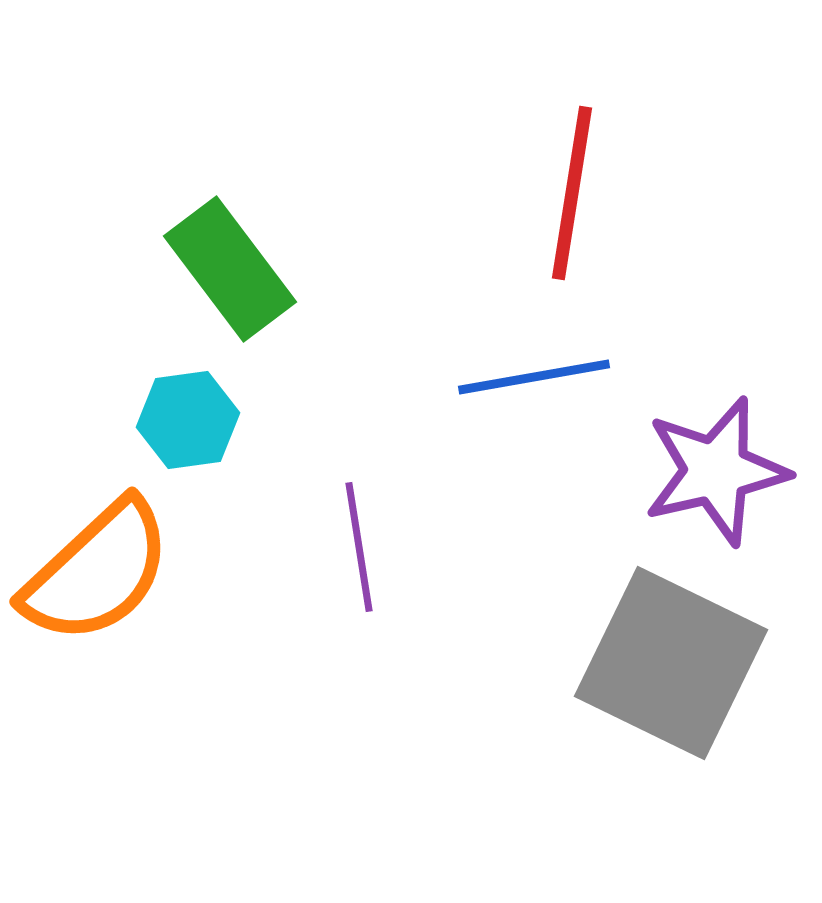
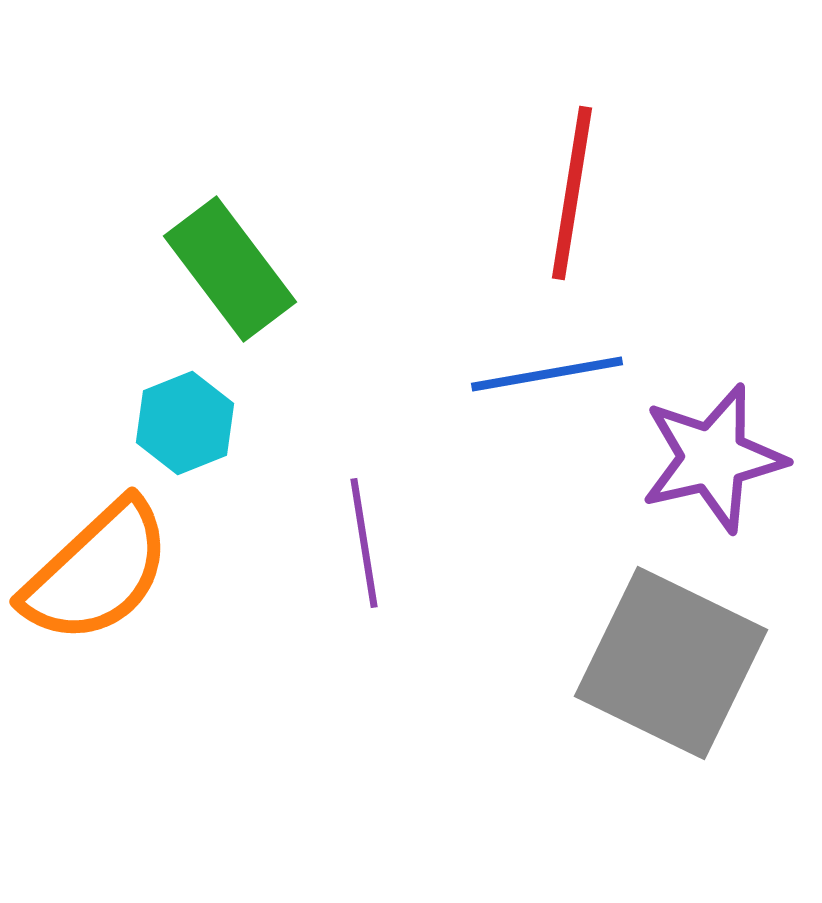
blue line: moved 13 px right, 3 px up
cyan hexagon: moved 3 px left, 3 px down; rotated 14 degrees counterclockwise
purple star: moved 3 px left, 13 px up
purple line: moved 5 px right, 4 px up
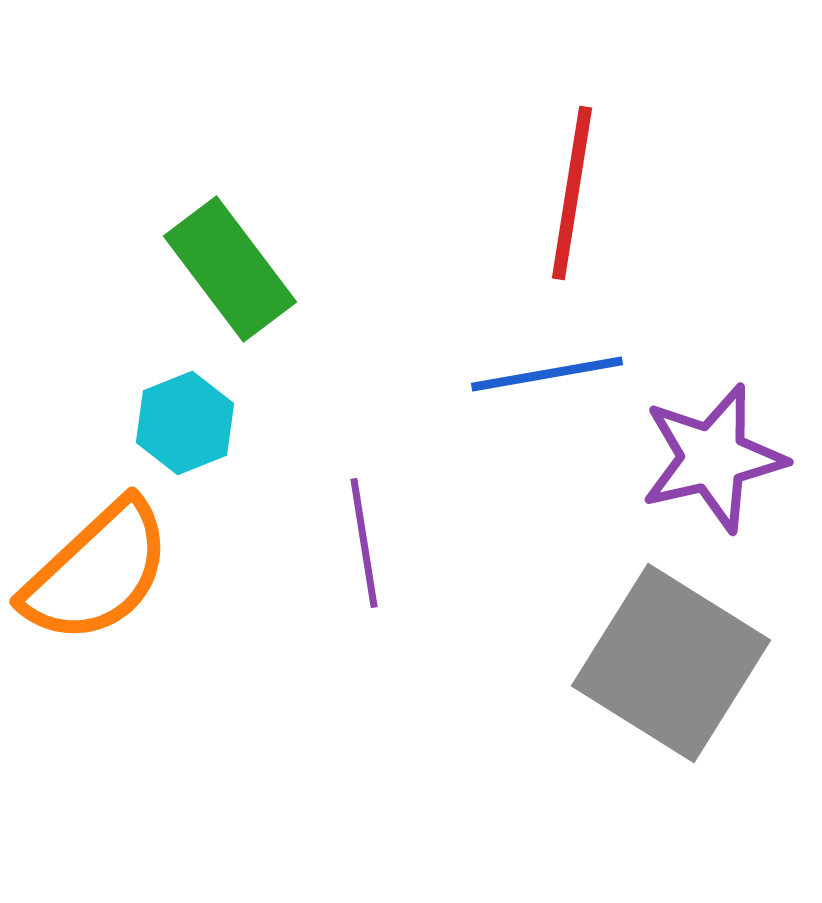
gray square: rotated 6 degrees clockwise
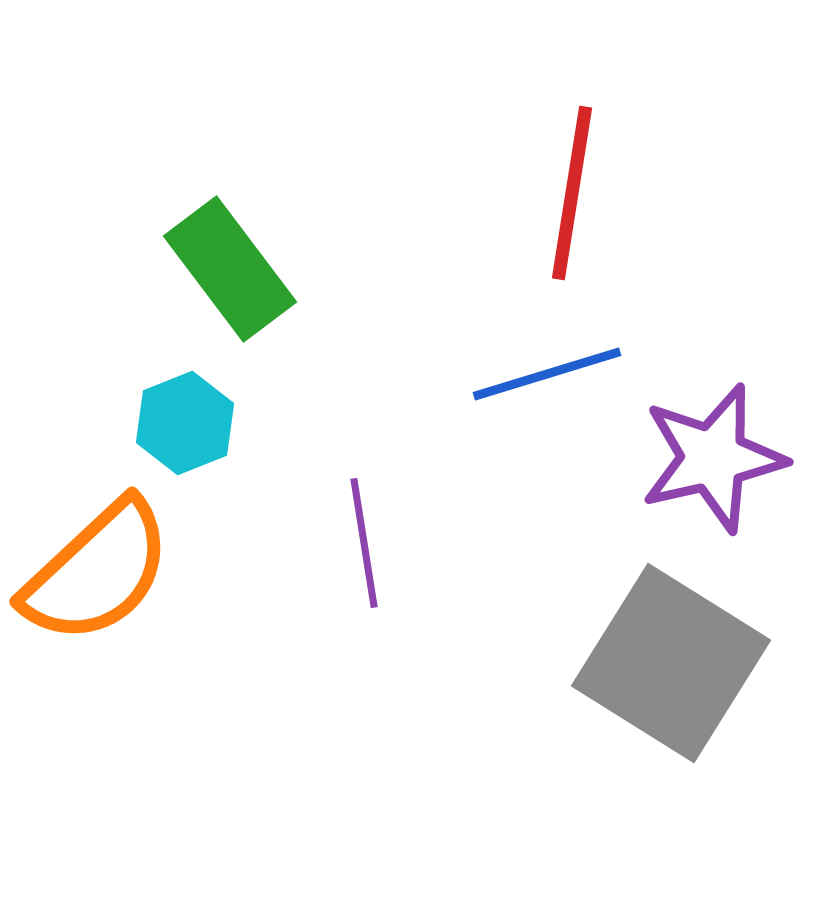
blue line: rotated 7 degrees counterclockwise
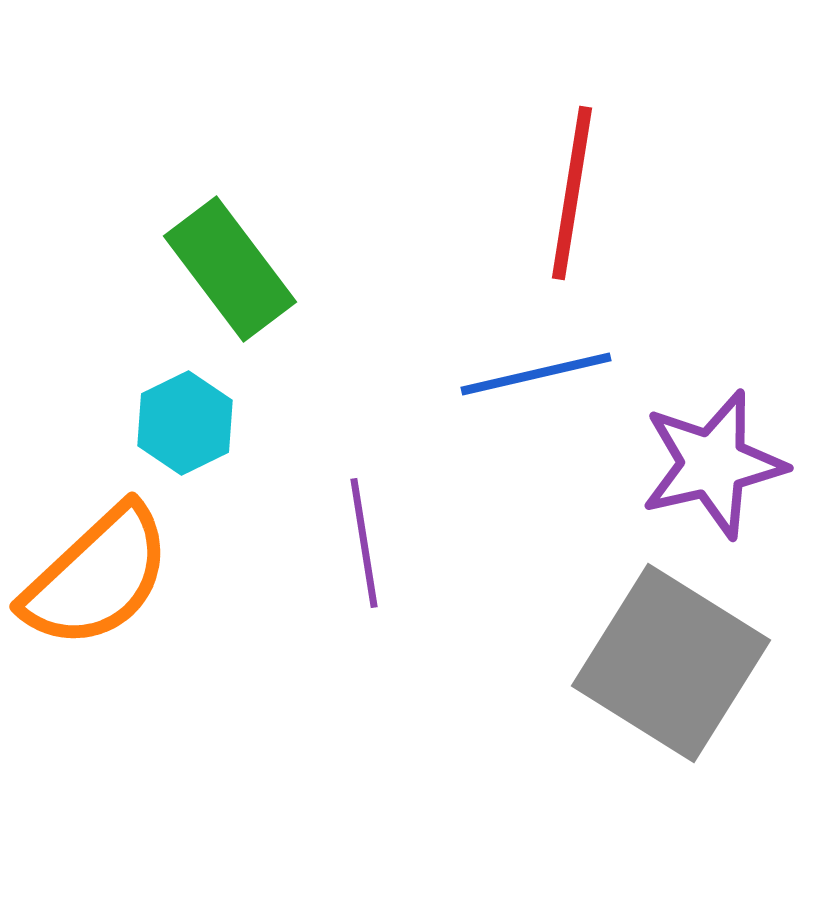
blue line: moved 11 px left; rotated 4 degrees clockwise
cyan hexagon: rotated 4 degrees counterclockwise
purple star: moved 6 px down
orange semicircle: moved 5 px down
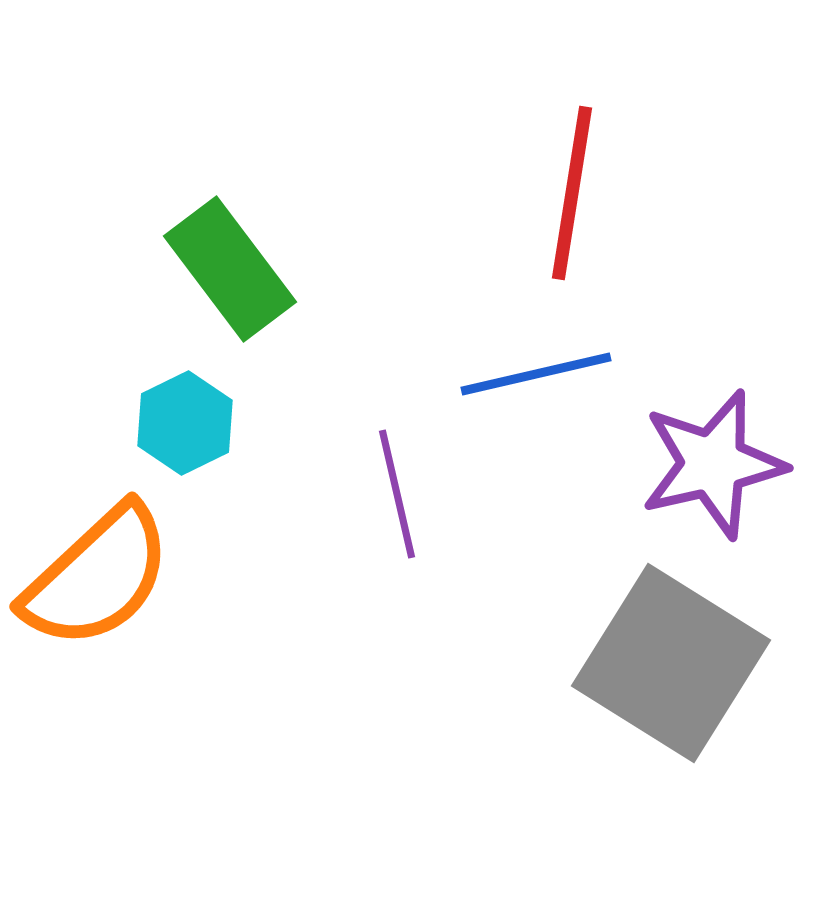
purple line: moved 33 px right, 49 px up; rotated 4 degrees counterclockwise
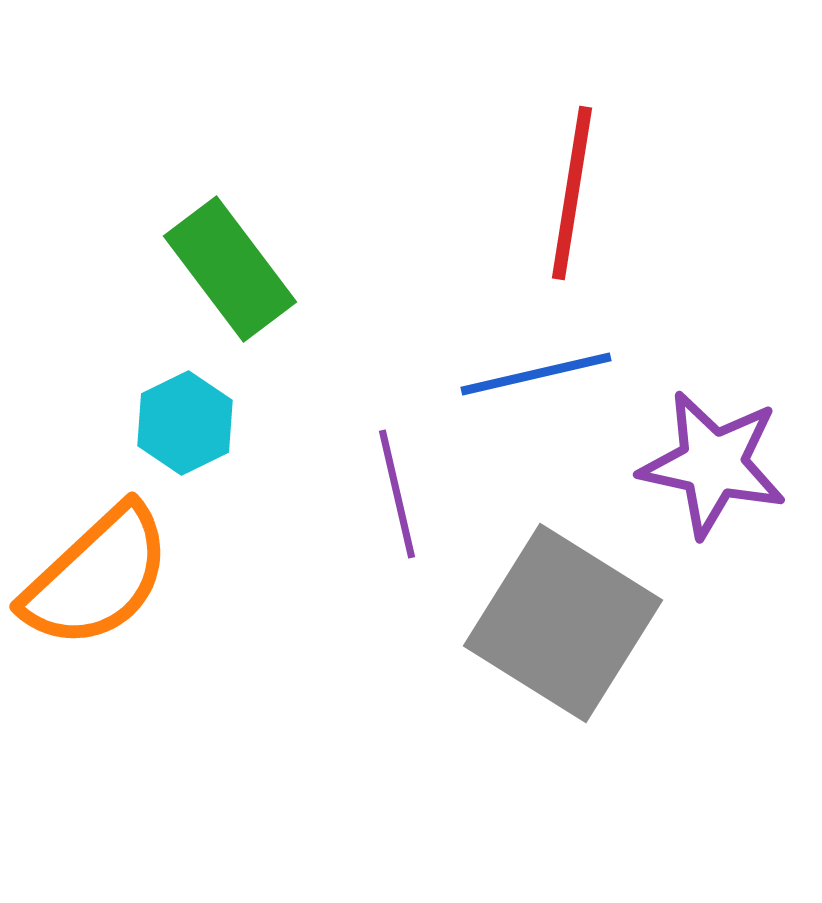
purple star: rotated 25 degrees clockwise
gray square: moved 108 px left, 40 px up
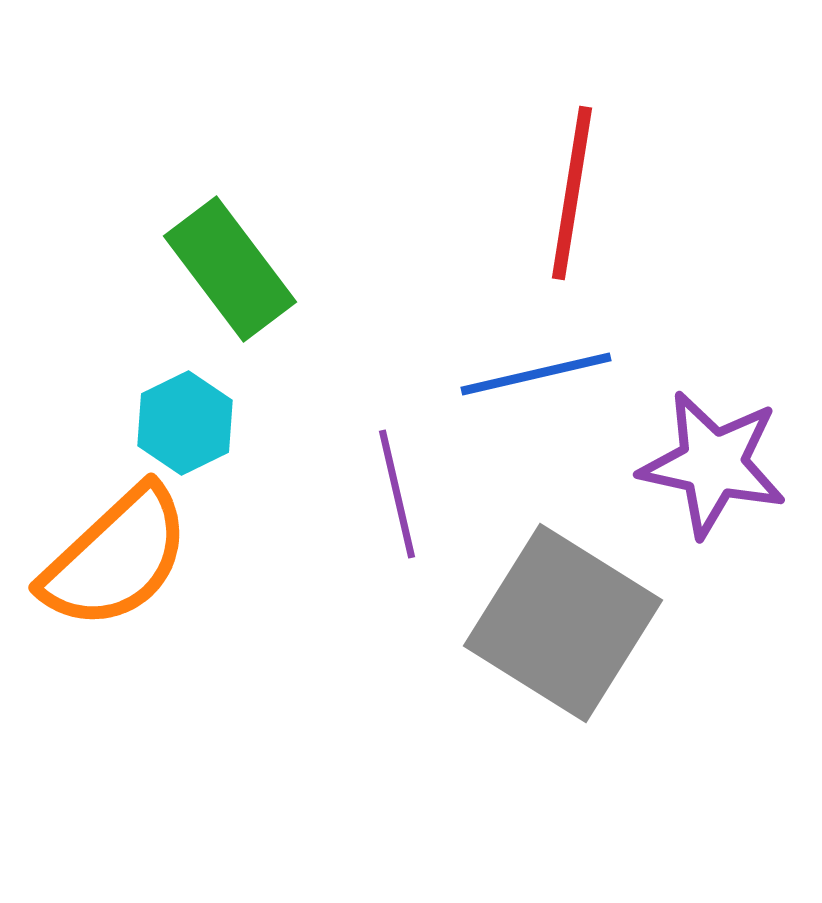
orange semicircle: moved 19 px right, 19 px up
